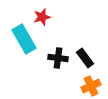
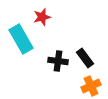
cyan rectangle: moved 3 px left
black cross: moved 3 px down
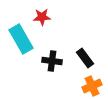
red star: rotated 12 degrees clockwise
black cross: moved 6 px left
orange cross: moved 1 px right
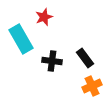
red star: moved 2 px right; rotated 18 degrees counterclockwise
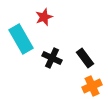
black cross: moved 3 px up; rotated 18 degrees clockwise
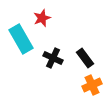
red star: moved 2 px left, 1 px down
black cross: moved 1 px right
orange cross: moved 1 px up
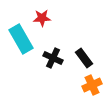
red star: rotated 18 degrees clockwise
black rectangle: moved 1 px left
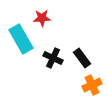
black rectangle: moved 2 px left
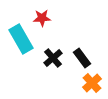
black cross: rotated 24 degrees clockwise
orange cross: moved 2 px up; rotated 18 degrees counterclockwise
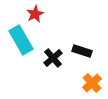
red star: moved 7 px left, 4 px up; rotated 24 degrees counterclockwise
cyan rectangle: moved 1 px down
black rectangle: moved 7 px up; rotated 36 degrees counterclockwise
